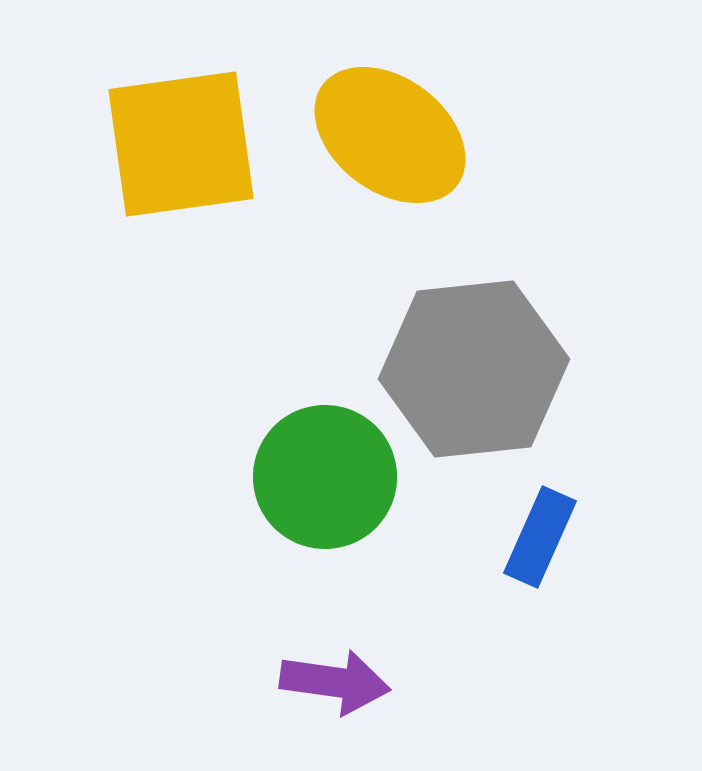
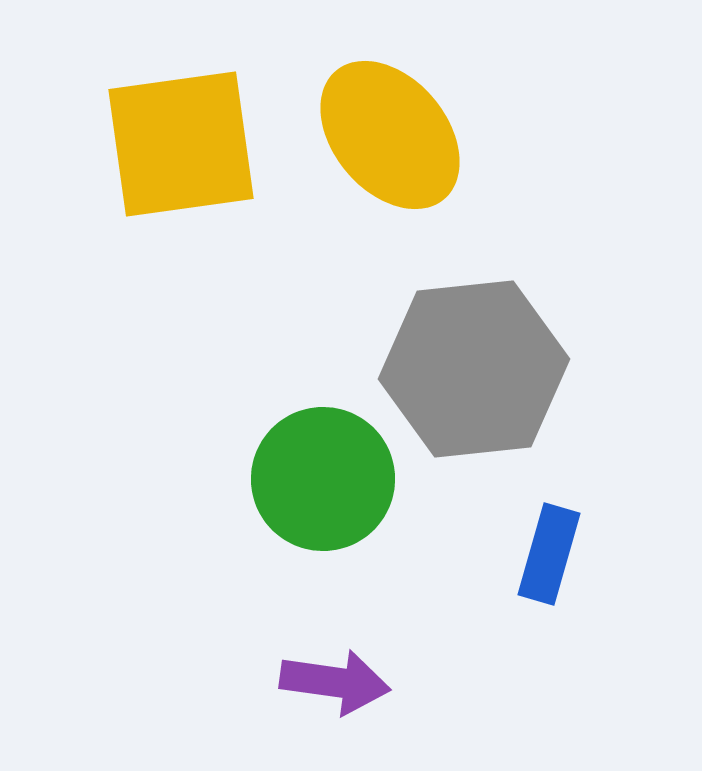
yellow ellipse: rotated 13 degrees clockwise
green circle: moved 2 px left, 2 px down
blue rectangle: moved 9 px right, 17 px down; rotated 8 degrees counterclockwise
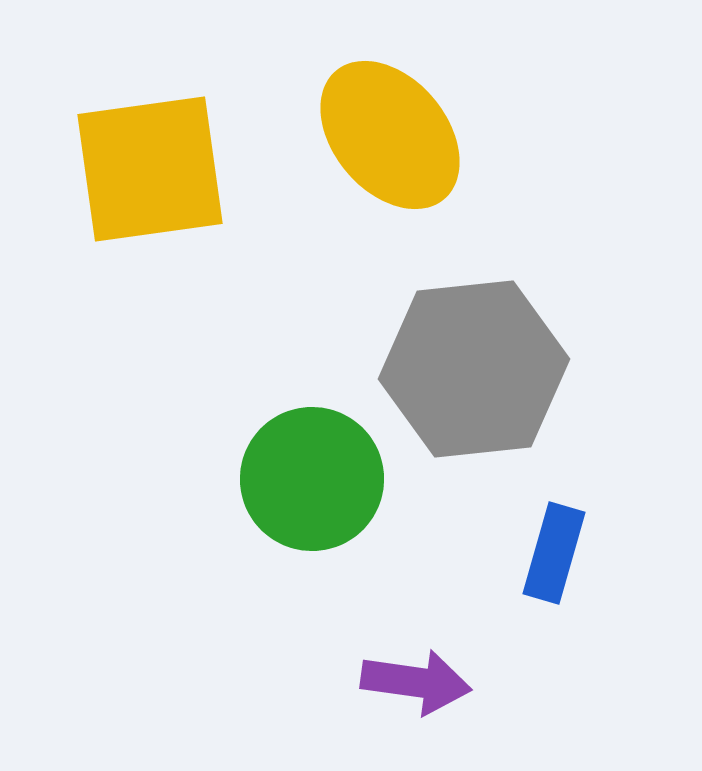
yellow square: moved 31 px left, 25 px down
green circle: moved 11 px left
blue rectangle: moved 5 px right, 1 px up
purple arrow: moved 81 px right
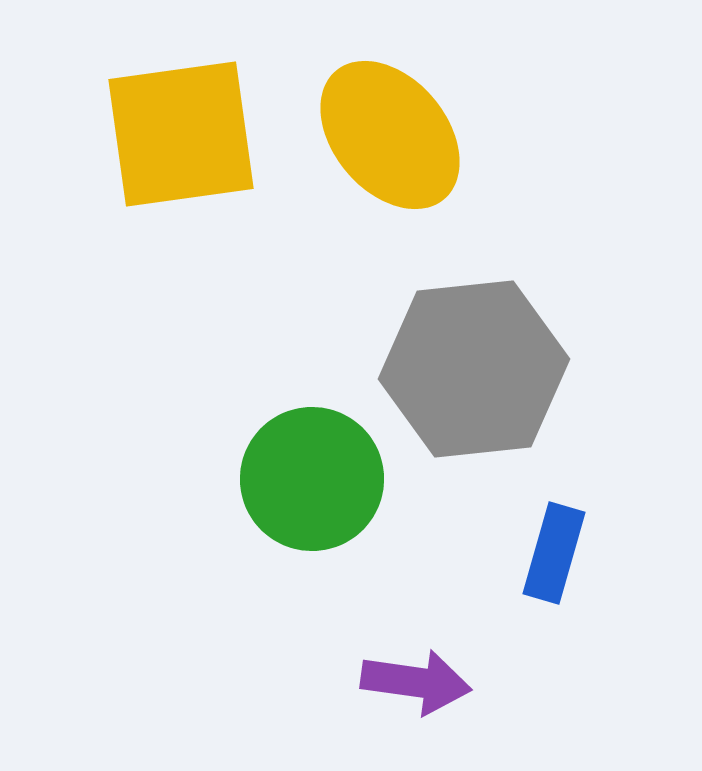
yellow square: moved 31 px right, 35 px up
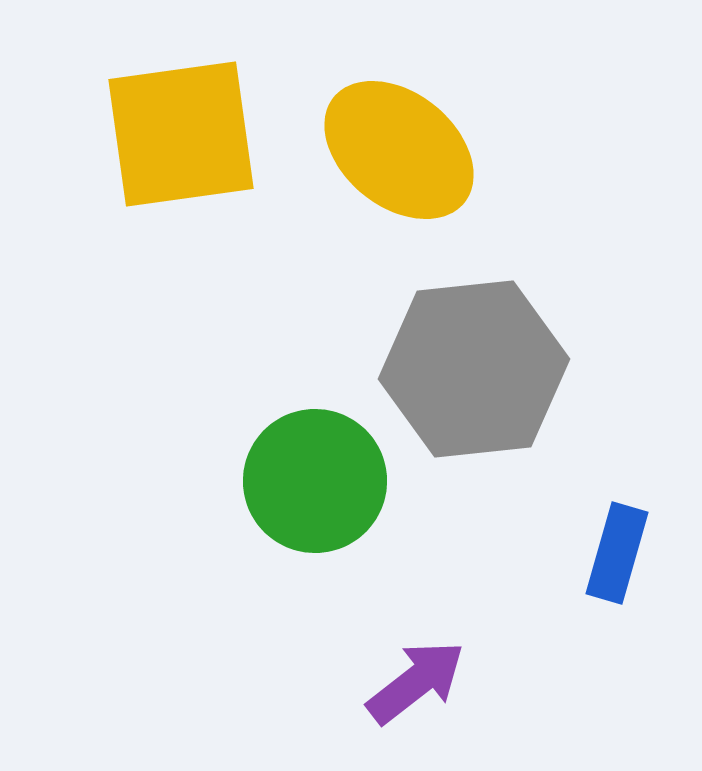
yellow ellipse: moved 9 px right, 15 px down; rotated 11 degrees counterclockwise
green circle: moved 3 px right, 2 px down
blue rectangle: moved 63 px right
purple arrow: rotated 46 degrees counterclockwise
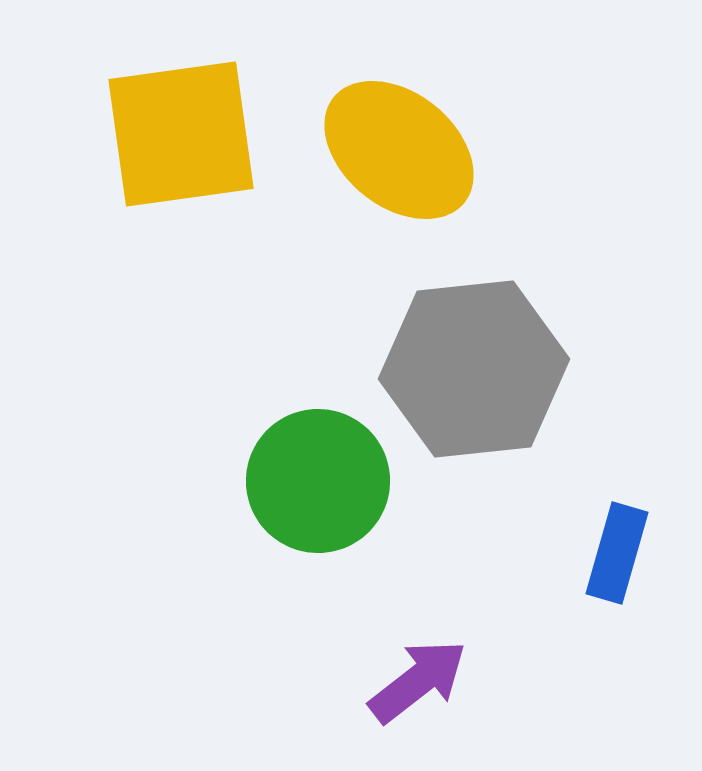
green circle: moved 3 px right
purple arrow: moved 2 px right, 1 px up
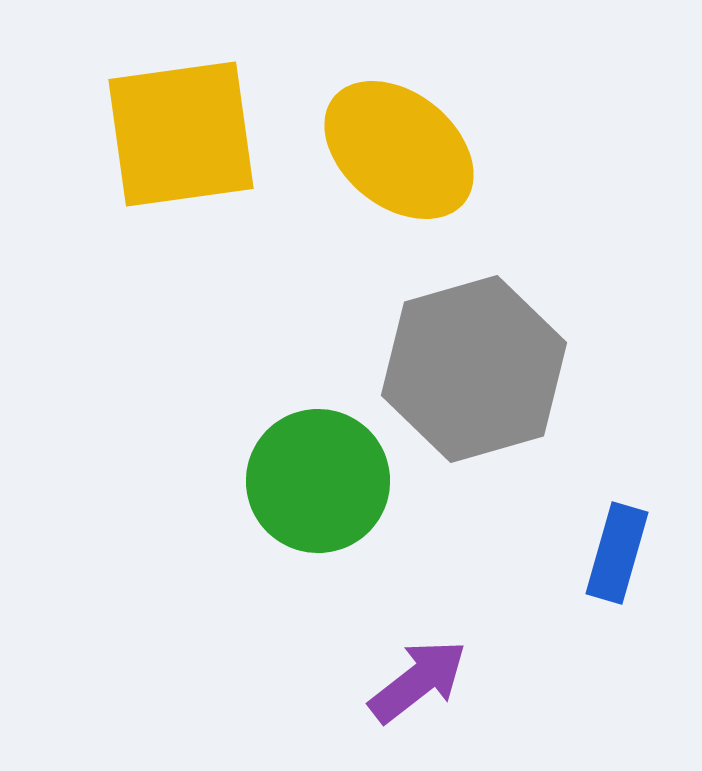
gray hexagon: rotated 10 degrees counterclockwise
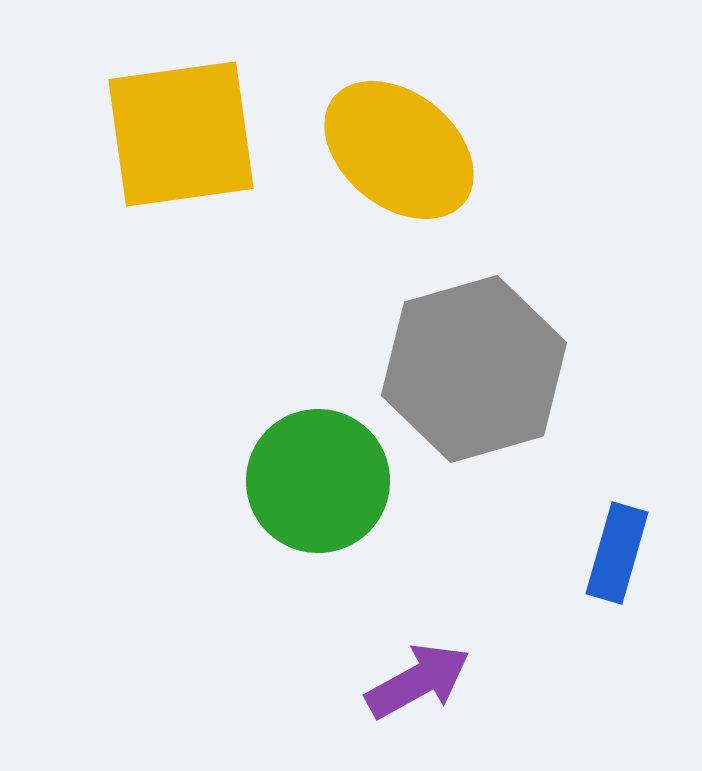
purple arrow: rotated 9 degrees clockwise
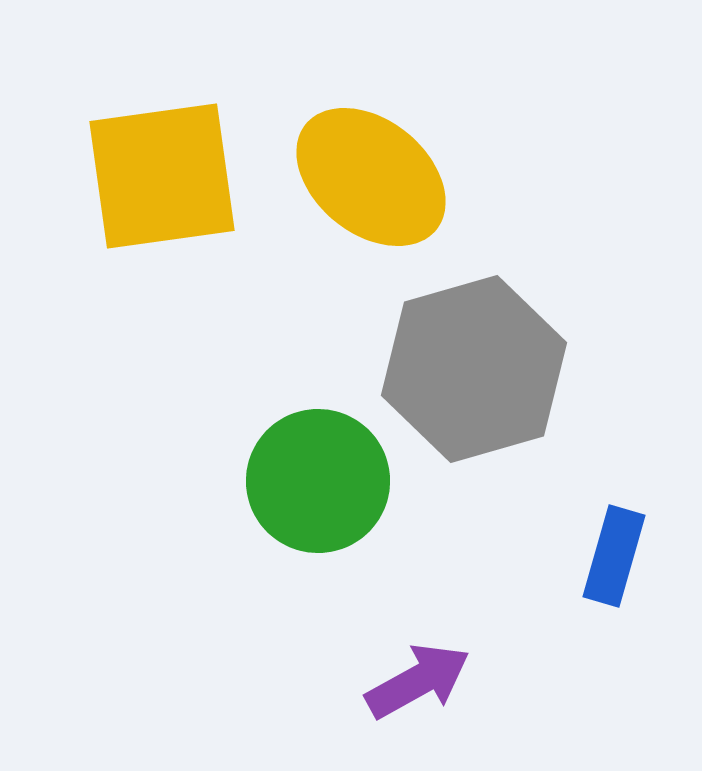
yellow square: moved 19 px left, 42 px down
yellow ellipse: moved 28 px left, 27 px down
blue rectangle: moved 3 px left, 3 px down
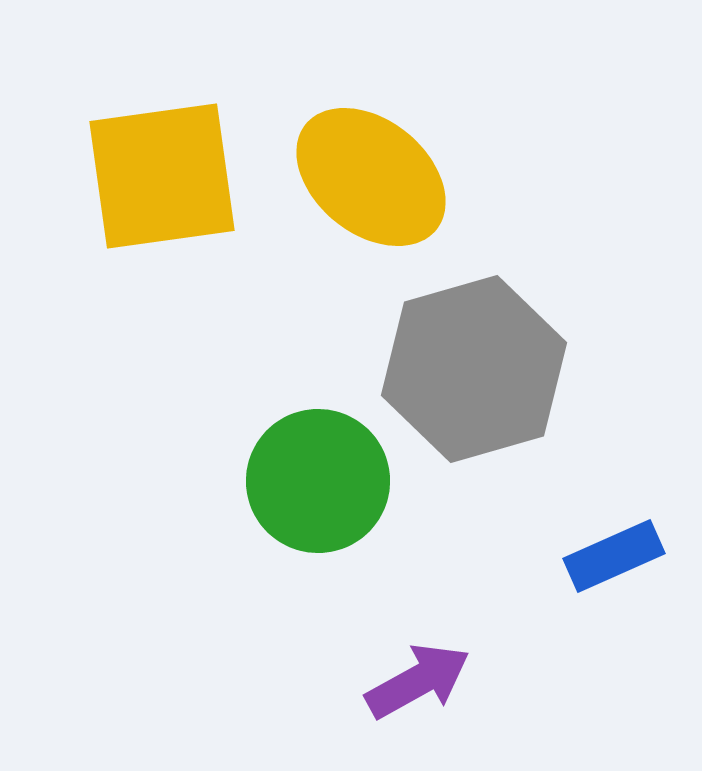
blue rectangle: rotated 50 degrees clockwise
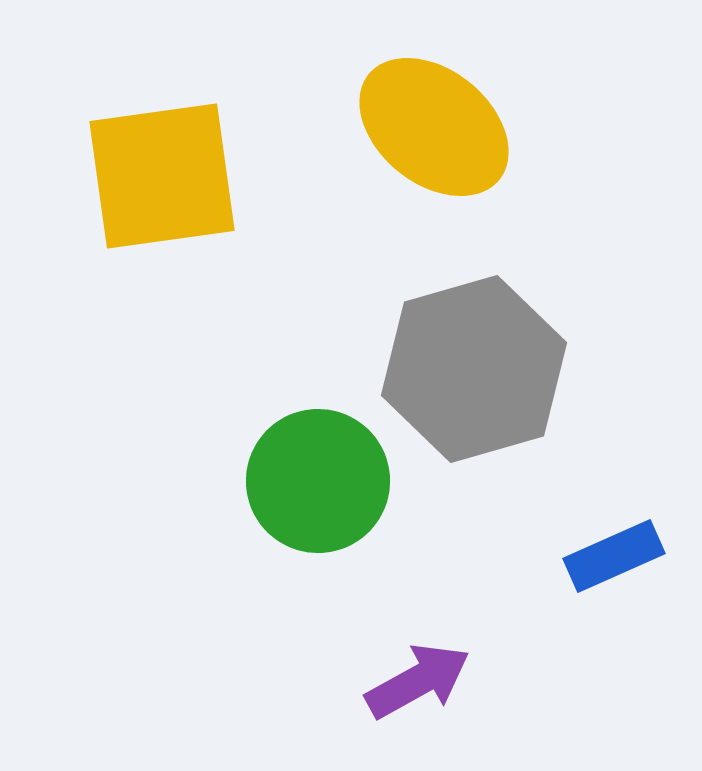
yellow ellipse: moved 63 px right, 50 px up
